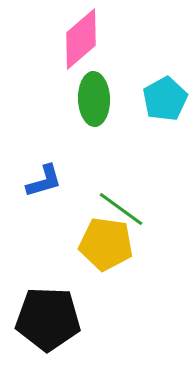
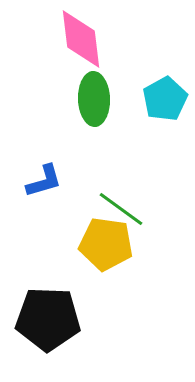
pink diamond: rotated 56 degrees counterclockwise
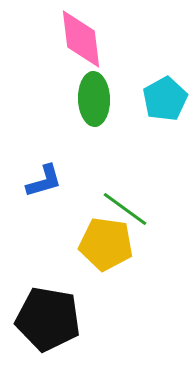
green line: moved 4 px right
black pentagon: rotated 8 degrees clockwise
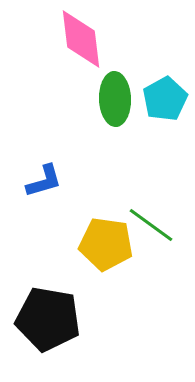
green ellipse: moved 21 px right
green line: moved 26 px right, 16 px down
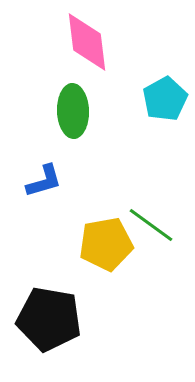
pink diamond: moved 6 px right, 3 px down
green ellipse: moved 42 px left, 12 px down
yellow pentagon: rotated 18 degrees counterclockwise
black pentagon: moved 1 px right
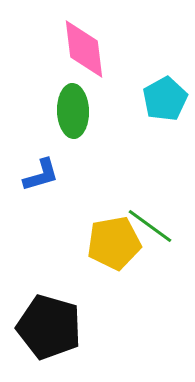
pink diamond: moved 3 px left, 7 px down
blue L-shape: moved 3 px left, 6 px up
green line: moved 1 px left, 1 px down
yellow pentagon: moved 8 px right, 1 px up
black pentagon: moved 8 px down; rotated 6 degrees clockwise
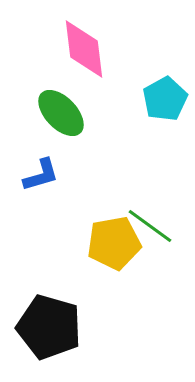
green ellipse: moved 12 px left, 2 px down; rotated 42 degrees counterclockwise
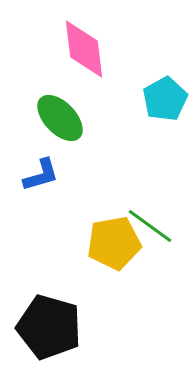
green ellipse: moved 1 px left, 5 px down
